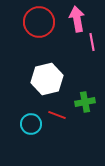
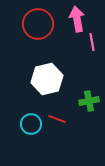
red circle: moved 1 px left, 2 px down
green cross: moved 4 px right, 1 px up
red line: moved 4 px down
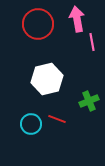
green cross: rotated 12 degrees counterclockwise
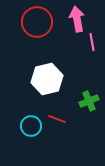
red circle: moved 1 px left, 2 px up
cyan circle: moved 2 px down
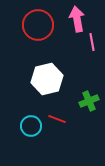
red circle: moved 1 px right, 3 px down
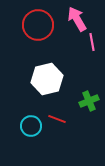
pink arrow: rotated 20 degrees counterclockwise
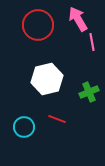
pink arrow: moved 1 px right
green cross: moved 9 px up
cyan circle: moved 7 px left, 1 px down
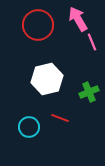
pink line: rotated 12 degrees counterclockwise
red line: moved 3 px right, 1 px up
cyan circle: moved 5 px right
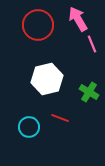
pink line: moved 2 px down
green cross: rotated 36 degrees counterclockwise
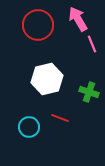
green cross: rotated 12 degrees counterclockwise
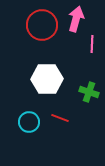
pink arrow: moved 2 px left; rotated 45 degrees clockwise
red circle: moved 4 px right
pink line: rotated 24 degrees clockwise
white hexagon: rotated 12 degrees clockwise
cyan circle: moved 5 px up
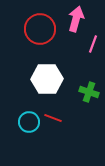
red circle: moved 2 px left, 4 px down
pink line: moved 1 px right; rotated 18 degrees clockwise
red line: moved 7 px left
